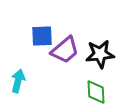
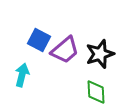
blue square: moved 3 px left, 4 px down; rotated 30 degrees clockwise
black star: rotated 12 degrees counterclockwise
cyan arrow: moved 4 px right, 6 px up
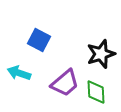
purple trapezoid: moved 33 px down
black star: moved 1 px right
cyan arrow: moved 3 px left, 2 px up; rotated 85 degrees counterclockwise
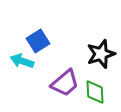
blue square: moved 1 px left, 1 px down; rotated 30 degrees clockwise
cyan arrow: moved 3 px right, 12 px up
green diamond: moved 1 px left
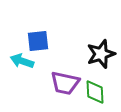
blue square: rotated 25 degrees clockwise
purple trapezoid: rotated 52 degrees clockwise
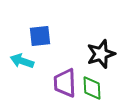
blue square: moved 2 px right, 5 px up
purple trapezoid: rotated 76 degrees clockwise
green diamond: moved 3 px left, 4 px up
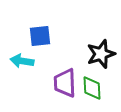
cyan arrow: rotated 10 degrees counterclockwise
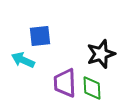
cyan arrow: moved 1 px right, 1 px up; rotated 15 degrees clockwise
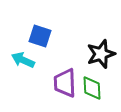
blue square: rotated 25 degrees clockwise
